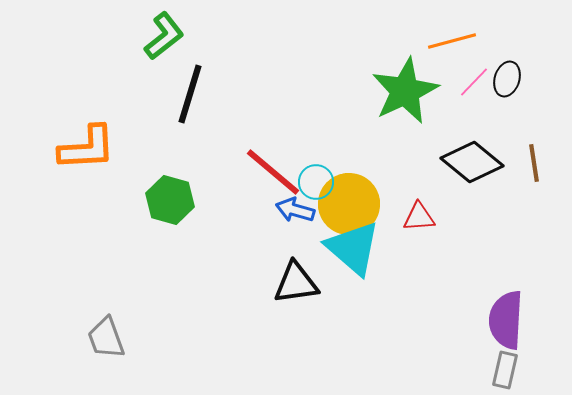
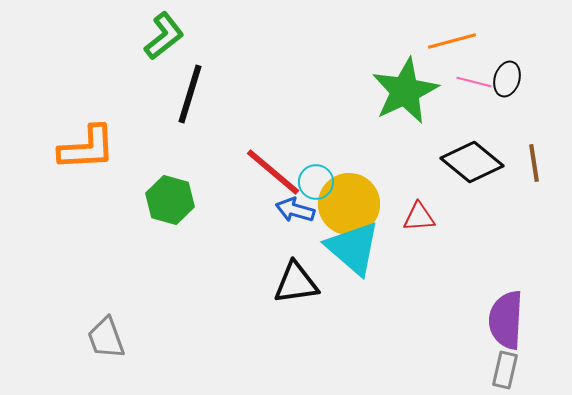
pink line: rotated 60 degrees clockwise
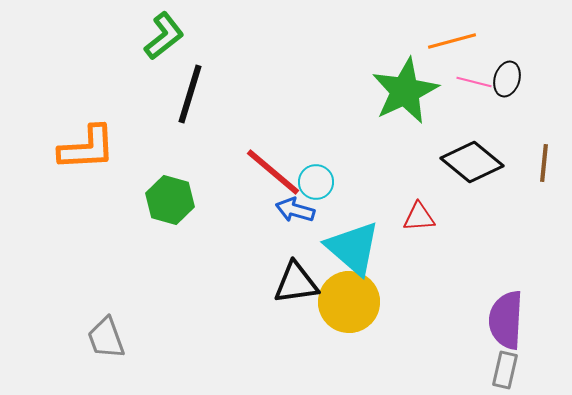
brown line: moved 10 px right; rotated 15 degrees clockwise
yellow circle: moved 98 px down
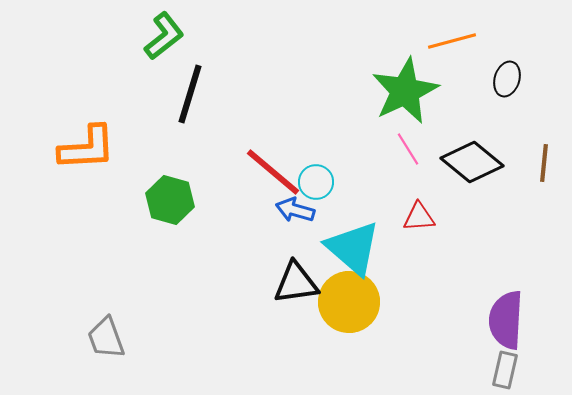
pink line: moved 66 px left, 67 px down; rotated 44 degrees clockwise
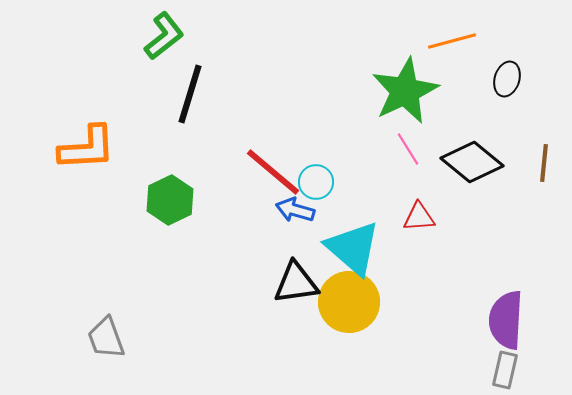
green hexagon: rotated 18 degrees clockwise
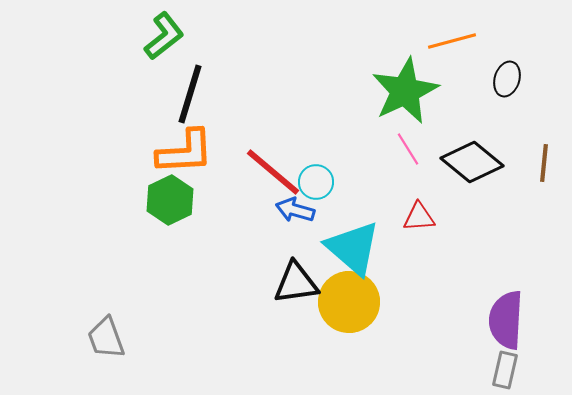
orange L-shape: moved 98 px right, 4 px down
